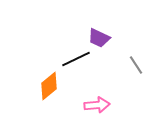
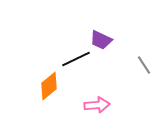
purple trapezoid: moved 2 px right, 2 px down
gray line: moved 8 px right
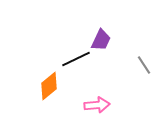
purple trapezoid: rotated 90 degrees counterclockwise
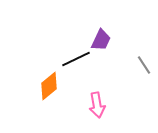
pink arrow: rotated 85 degrees clockwise
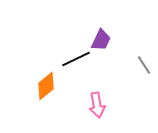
orange diamond: moved 3 px left
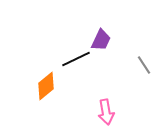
pink arrow: moved 9 px right, 7 px down
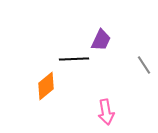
black line: moved 2 px left; rotated 24 degrees clockwise
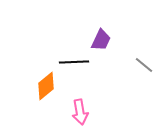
black line: moved 3 px down
gray line: rotated 18 degrees counterclockwise
pink arrow: moved 26 px left
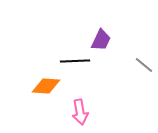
black line: moved 1 px right, 1 px up
orange diamond: rotated 44 degrees clockwise
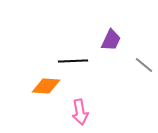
purple trapezoid: moved 10 px right
black line: moved 2 px left
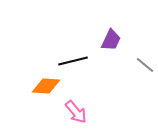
black line: rotated 12 degrees counterclockwise
gray line: moved 1 px right
pink arrow: moved 4 px left; rotated 30 degrees counterclockwise
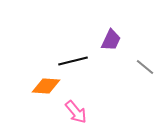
gray line: moved 2 px down
